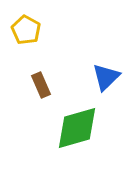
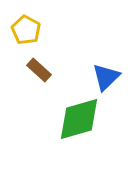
brown rectangle: moved 2 px left, 15 px up; rotated 25 degrees counterclockwise
green diamond: moved 2 px right, 9 px up
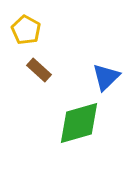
green diamond: moved 4 px down
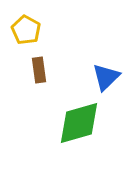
brown rectangle: rotated 40 degrees clockwise
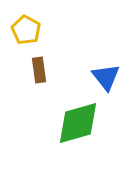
blue triangle: rotated 24 degrees counterclockwise
green diamond: moved 1 px left
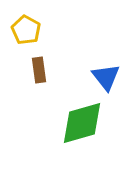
green diamond: moved 4 px right
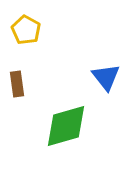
brown rectangle: moved 22 px left, 14 px down
green diamond: moved 16 px left, 3 px down
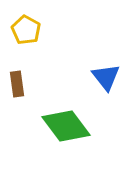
green diamond: rotated 69 degrees clockwise
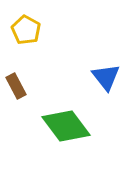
brown rectangle: moved 1 px left, 2 px down; rotated 20 degrees counterclockwise
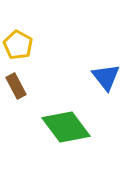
yellow pentagon: moved 8 px left, 15 px down
green diamond: moved 1 px down
